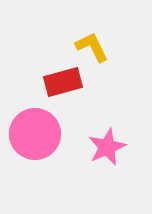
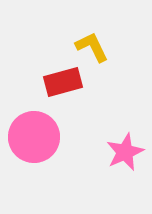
pink circle: moved 1 px left, 3 px down
pink star: moved 18 px right, 5 px down
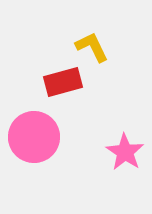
pink star: rotated 15 degrees counterclockwise
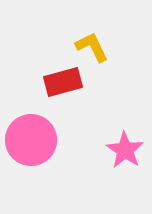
pink circle: moved 3 px left, 3 px down
pink star: moved 2 px up
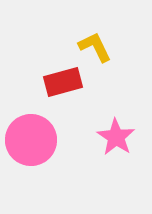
yellow L-shape: moved 3 px right
pink star: moved 9 px left, 13 px up
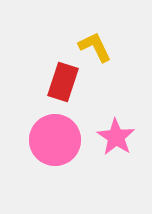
red rectangle: rotated 57 degrees counterclockwise
pink circle: moved 24 px right
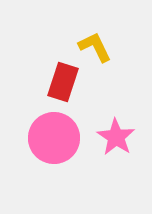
pink circle: moved 1 px left, 2 px up
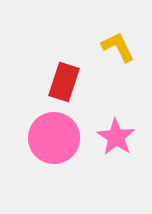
yellow L-shape: moved 23 px right
red rectangle: moved 1 px right
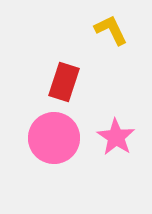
yellow L-shape: moved 7 px left, 17 px up
